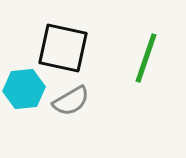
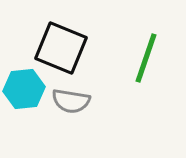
black square: moved 2 px left; rotated 10 degrees clockwise
gray semicircle: rotated 39 degrees clockwise
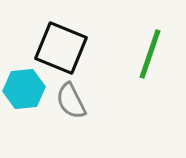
green line: moved 4 px right, 4 px up
gray semicircle: rotated 54 degrees clockwise
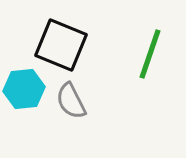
black square: moved 3 px up
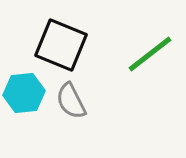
green line: rotated 33 degrees clockwise
cyan hexagon: moved 4 px down
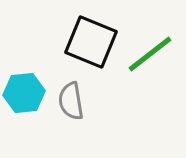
black square: moved 30 px right, 3 px up
gray semicircle: rotated 18 degrees clockwise
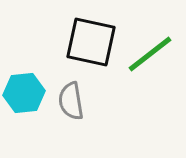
black square: rotated 10 degrees counterclockwise
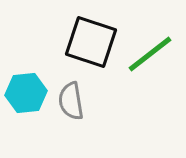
black square: rotated 6 degrees clockwise
cyan hexagon: moved 2 px right
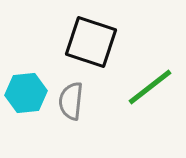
green line: moved 33 px down
gray semicircle: rotated 15 degrees clockwise
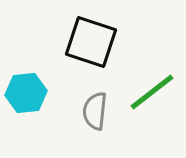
green line: moved 2 px right, 5 px down
gray semicircle: moved 24 px right, 10 px down
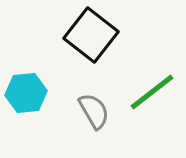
black square: moved 7 px up; rotated 20 degrees clockwise
gray semicircle: moved 1 px left; rotated 144 degrees clockwise
